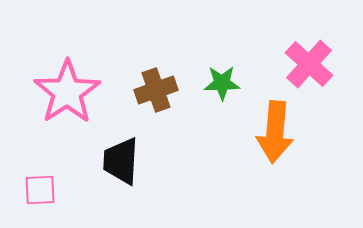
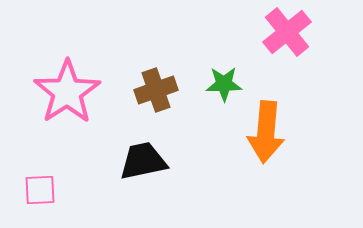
pink cross: moved 22 px left, 32 px up; rotated 9 degrees clockwise
green star: moved 2 px right, 1 px down
orange arrow: moved 9 px left
black trapezoid: moved 22 px right; rotated 75 degrees clockwise
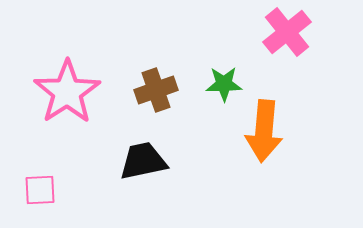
orange arrow: moved 2 px left, 1 px up
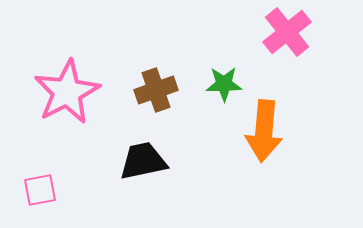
pink star: rotated 6 degrees clockwise
pink square: rotated 8 degrees counterclockwise
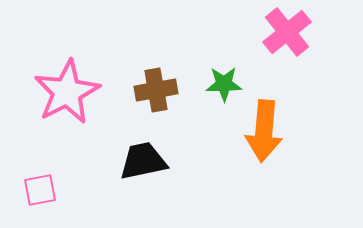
brown cross: rotated 9 degrees clockwise
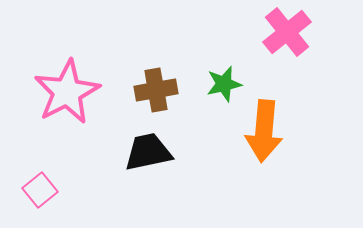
green star: rotated 12 degrees counterclockwise
black trapezoid: moved 5 px right, 9 px up
pink square: rotated 28 degrees counterclockwise
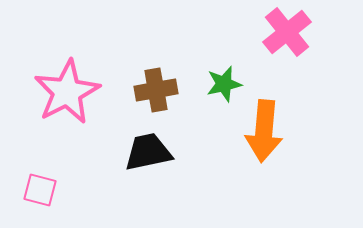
pink square: rotated 36 degrees counterclockwise
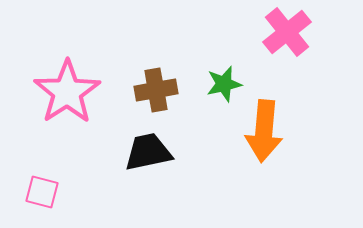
pink star: rotated 6 degrees counterclockwise
pink square: moved 2 px right, 2 px down
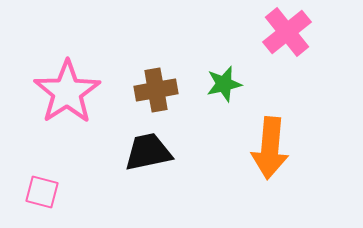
orange arrow: moved 6 px right, 17 px down
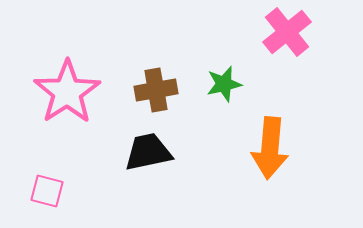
pink square: moved 5 px right, 1 px up
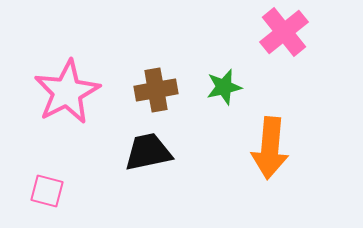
pink cross: moved 3 px left
green star: moved 3 px down
pink star: rotated 6 degrees clockwise
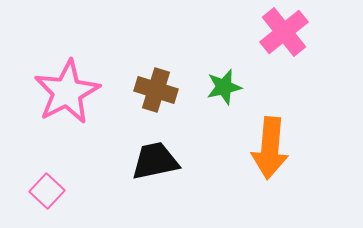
brown cross: rotated 27 degrees clockwise
black trapezoid: moved 7 px right, 9 px down
pink square: rotated 28 degrees clockwise
